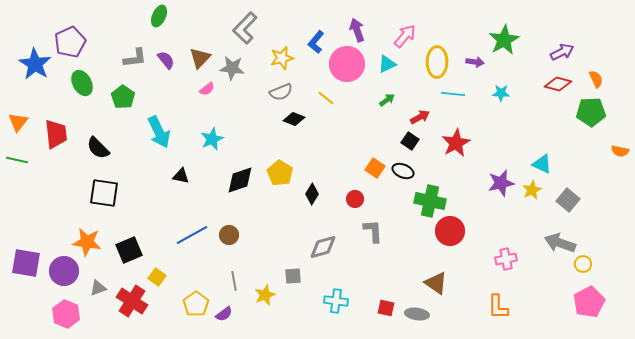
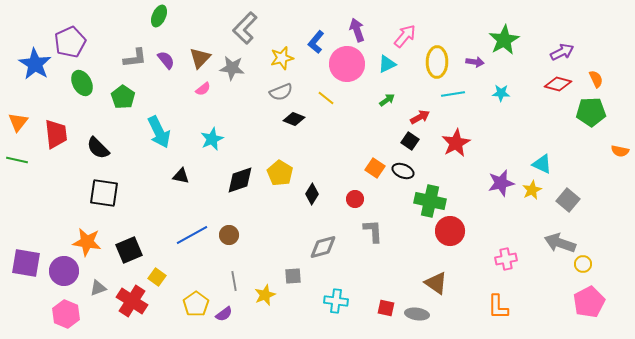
pink semicircle at (207, 89): moved 4 px left
cyan line at (453, 94): rotated 15 degrees counterclockwise
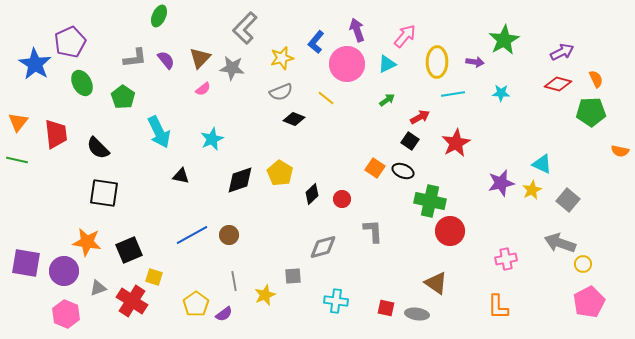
black diamond at (312, 194): rotated 15 degrees clockwise
red circle at (355, 199): moved 13 px left
yellow square at (157, 277): moved 3 px left; rotated 18 degrees counterclockwise
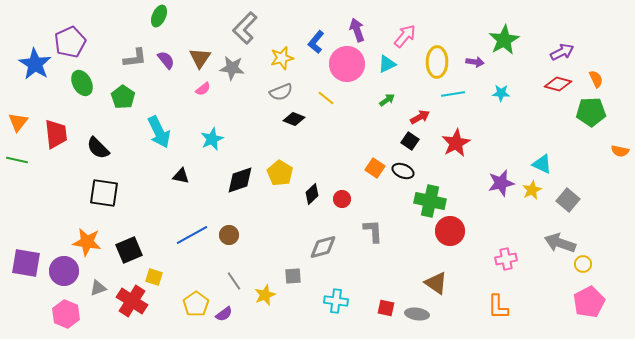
brown triangle at (200, 58): rotated 10 degrees counterclockwise
gray line at (234, 281): rotated 24 degrees counterclockwise
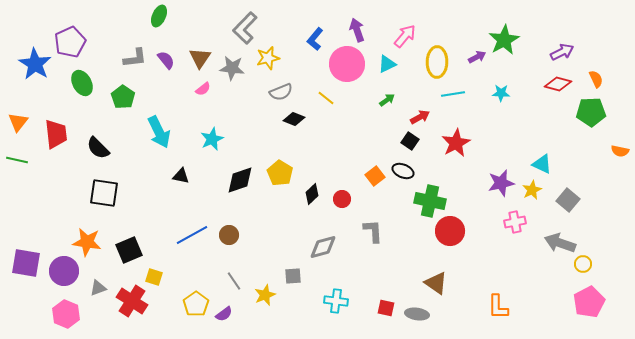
blue L-shape at (316, 42): moved 1 px left, 3 px up
yellow star at (282, 58): moved 14 px left
purple arrow at (475, 62): moved 2 px right, 5 px up; rotated 36 degrees counterclockwise
orange square at (375, 168): moved 8 px down; rotated 18 degrees clockwise
pink cross at (506, 259): moved 9 px right, 37 px up
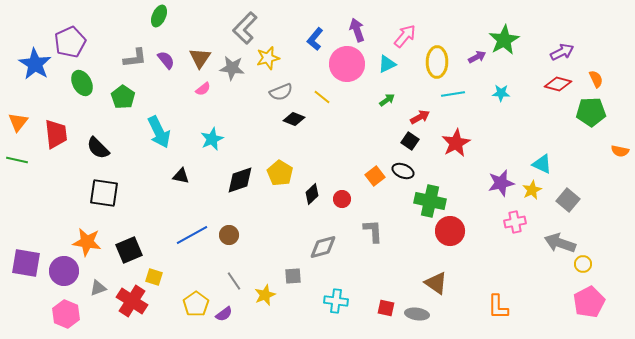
yellow line at (326, 98): moved 4 px left, 1 px up
